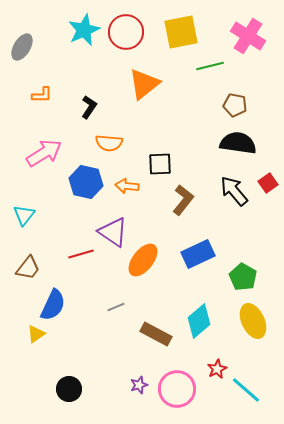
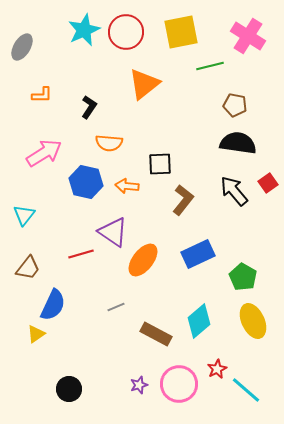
pink circle: moved 2 px right, 5 px up
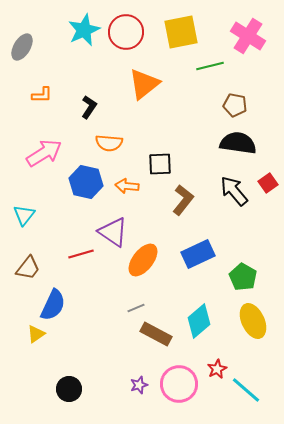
gray line: moved 20 px right, 1 px down
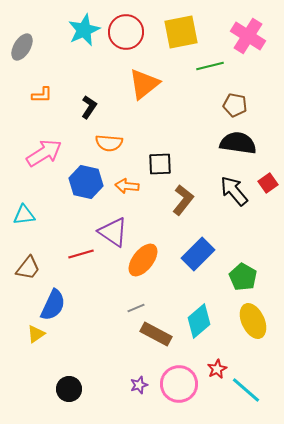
cyan triangle: rotated 45 degrees clockwise
blue rectangle: rotated 20 degrees counterclockwise
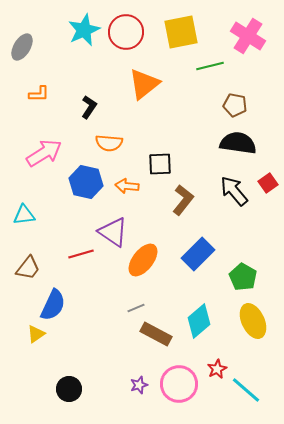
orange L-shape: moved 3 px left, 1 px up
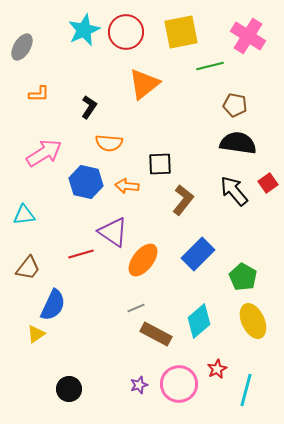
cyan line: rotated 64 degrees clockwise
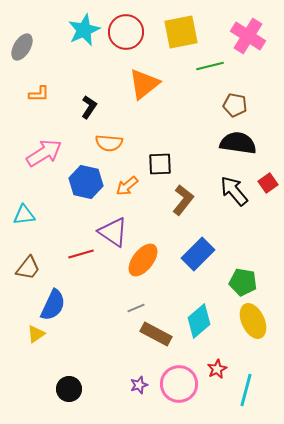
orange arrow: rotated 45 degrees counterclockwise
green pentagon: moved 5 px down; rotated 20 degrees counterclockwise
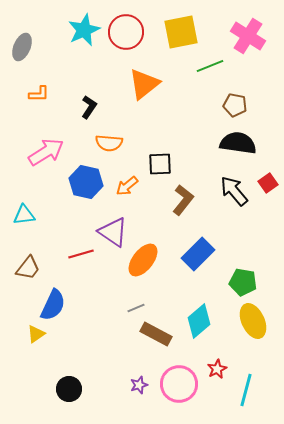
gray ellipse: rotated 8 degrees counterclockwise
green line: rotated 8 degrees counterclockwise
pink arrow: moved 2 px right, 1 px up
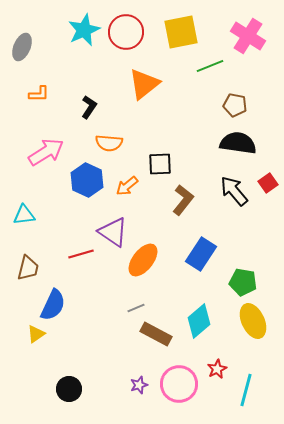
blue hexagon: moved 1 px right, 2 px up; rotated 12 degrees clockwise
blue rectangle: moved 3 px right; rotated 12 degrees counterclockwise
brown trapezoid: rotated 24 degrees counterclockwise
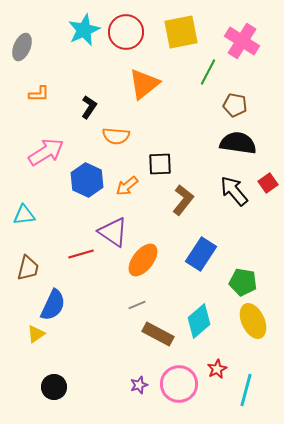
pink cross: moved 6 px left, 5 px down
green line: moved 2 px left, 6 px down; rotated 40 degrees counterclockwise
orange semicircle: moved 7 px right, 7 px up
gray line: moved 1 px right, 3 px up
brown rectangle: moved 2 px right
black circle: moved 15 px left, 2 px up
